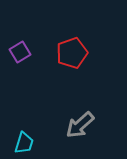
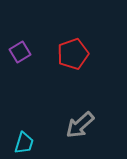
red pentagon: moved 1 px right, 1 px down
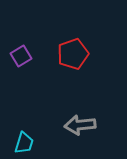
purple square: moved 1 px right, 4 px down
gray arrow: rotated 36 degrees clockwise
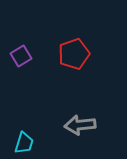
red pentagon: moved 1 px right
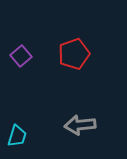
purple square: rotated 10 degrees counterclockwise
cyan trapezoid: moved 7 px left, 7 px up
